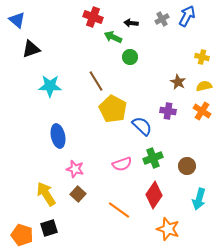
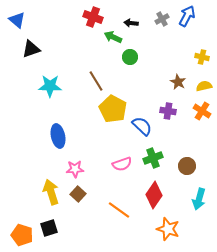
pink star: rotated 18 degrees counterclockwise
yellow arrow: moved 5 px right, 2 px up; rotated 15 degrees clockwise
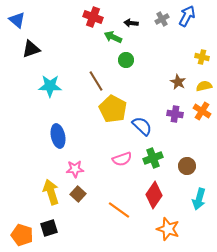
green circle: moved 4 px left, 3 px down
purple cross: moved 7 px right, 3 px down
pink semicircle: moved 5 px up
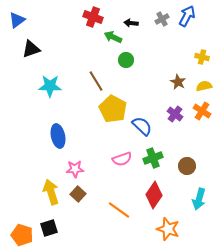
blue triangle: rotated 42 degrees clockwise
purple cross: rotated 28 degrees clockwise
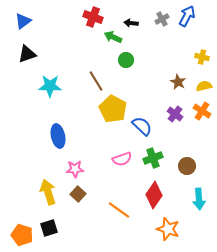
blue triangle: moved 6 px right, 1 px down
black triangle: moved 4 px left, 5 px down
yellow arrow: moved 3 px left
cyan arrow: rotated 20 degrees counterclockwise
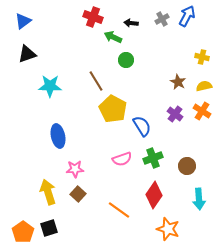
blue semicircle: rotated 15 degrees clockwise
orange pentagon: moved 1 px right, 3 px up; rotated 20 degrees clockwise
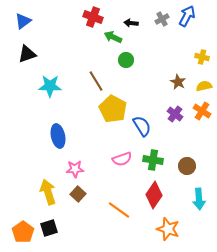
green cross: moved 2 px down; rotated 30 degrees clockwise
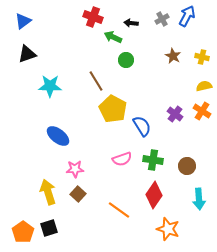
brown star: moved 5 px left, 26 px up
blue ellipse: rotated 40 degrees counterclockwise
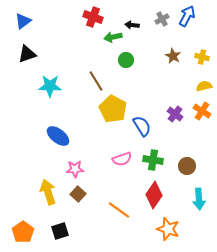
black arrow: moved 1 px right, 2 px down
green arrow: rotated 36 degrees counterclockwise
black square: moved 11 px right, 3 px down
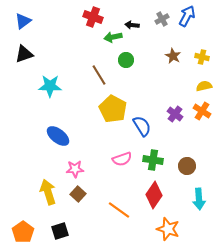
black triangle: moved 3 px left
brown line: moved 3 px right, 6 px up
